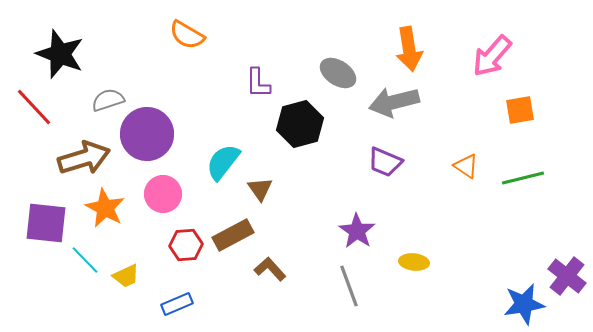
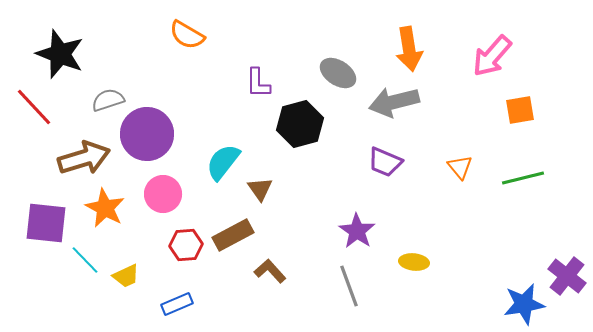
orange triangle: moved 6 px left, 1 px down; rotated 16 degrees clockwise
brown L-shape: moved 2 px down
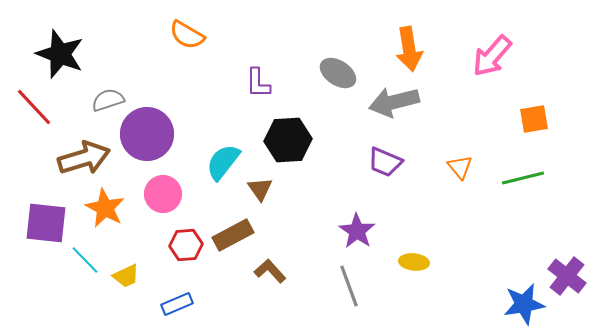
orange square: moved 14 px right, 9 px down
black hexagon: moved 12 px left, 16 px down; rotated 12 degrees clockwise
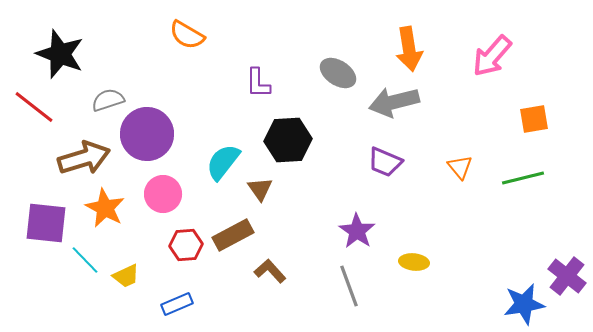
red line: rotated 9 degrees counterclockwise
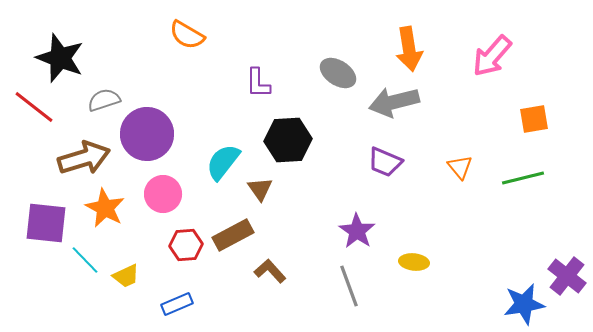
black star: moved 4 px down
gray semicircle: moved 4 px left
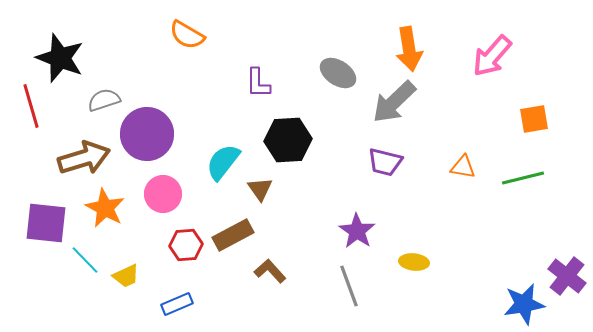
gray arrow: rotated 30 degrees counterclockwise
red line: moved 3 px left, 1 px up; rotated 36 degrees clockwise
purple trapezoid: rotated 9 degrees counterclockwise
orange triangle: moved 3 px right; rotated 40 degrees counterclockwise
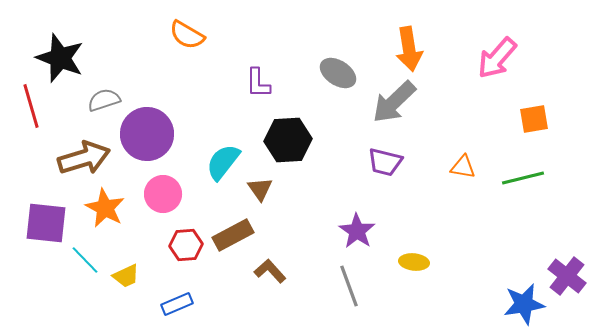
pink arrow: moved 5 px right, 2 px down
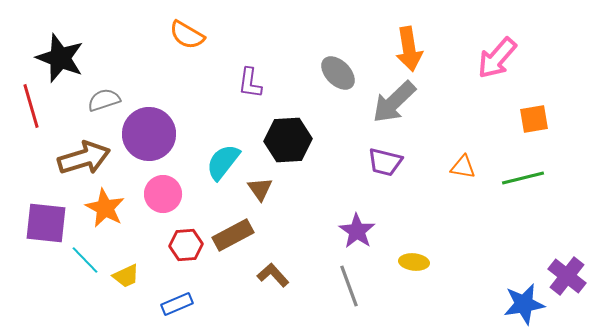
gray ellipse: rotated 12 degrees clockwise
purple L-shape: moved 8 px left; rotated 8 degrees clockwise
purple circle: moved 2 px right
brown L-shape: moved 3 px right, 4 px down
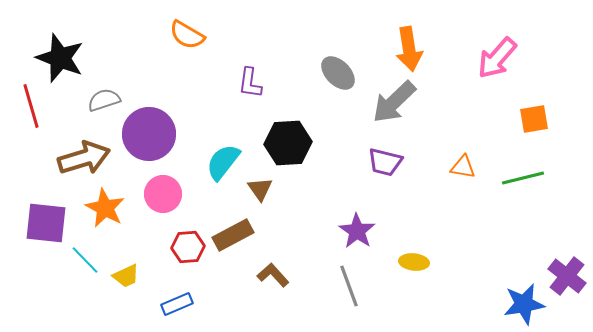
black hexagon: moved 3 px down
red hexagon: moved 2 px right, 2 px down
